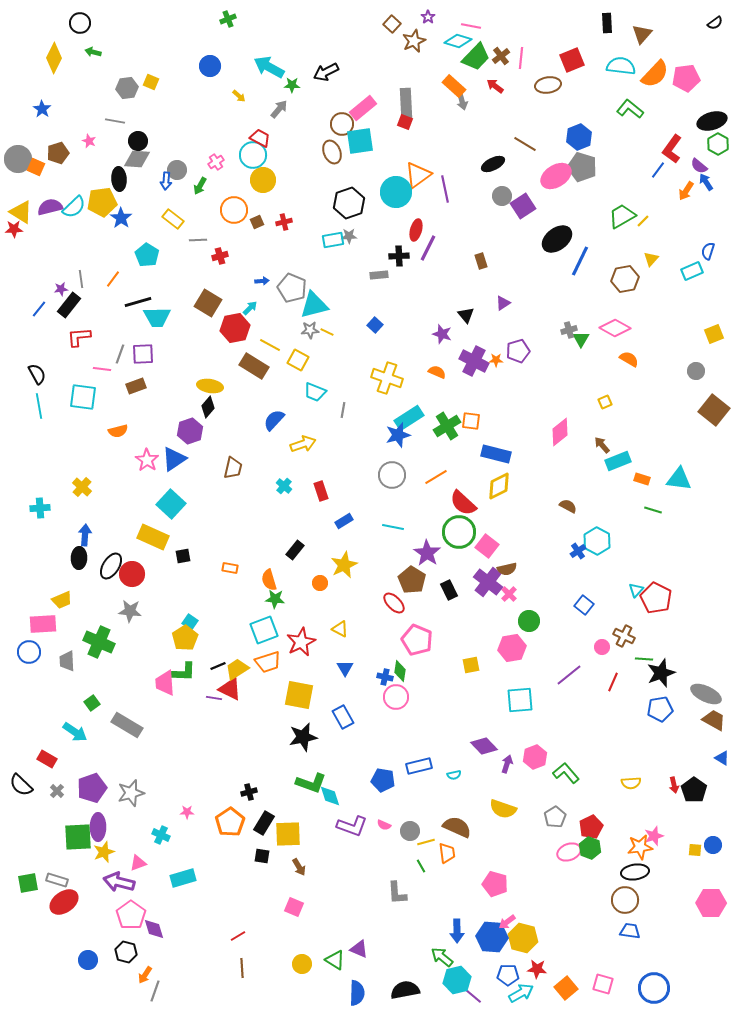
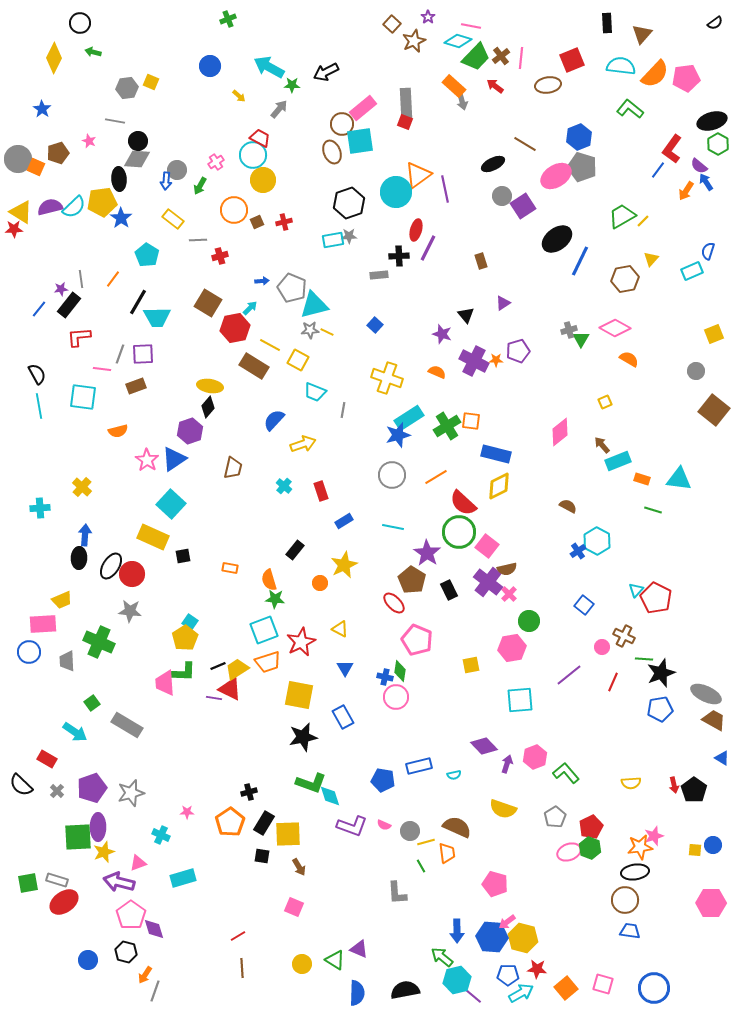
black line at (138, 302): rotated 44 degrees counterclockwise
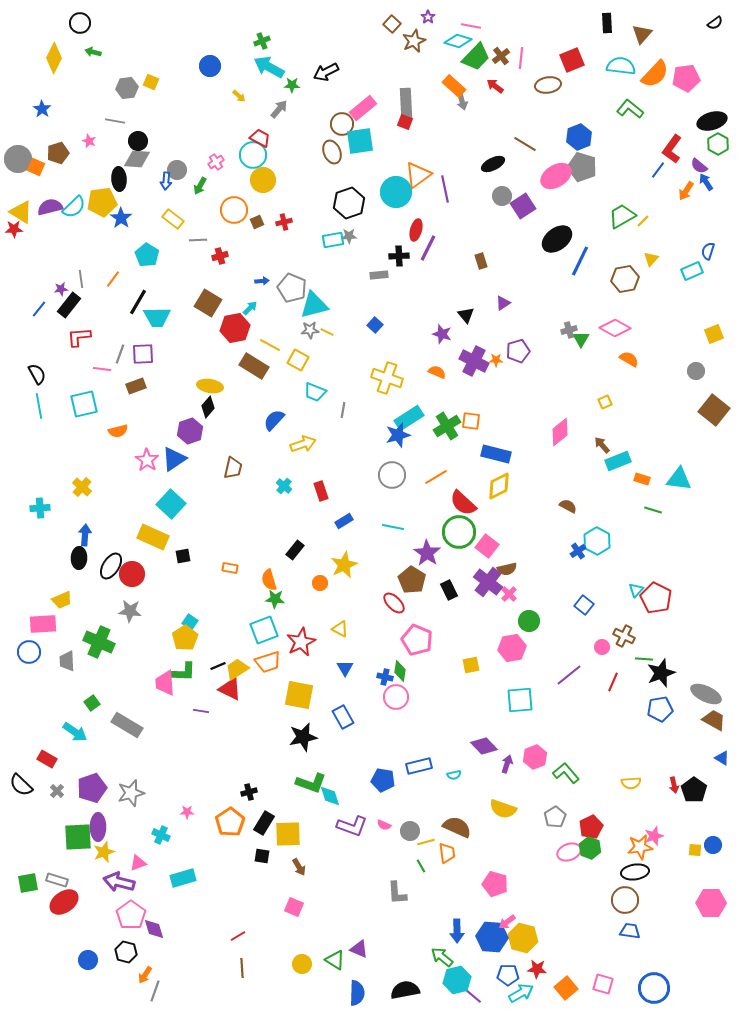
green cross at (228, 19): moved 34 px right, 22 px down
cyan square at (83, 397): moved 1 px right, 7 px down; rotated 20 degrees counterclockwise
purple line at (214, 698): moved 13 px left, 13 px down
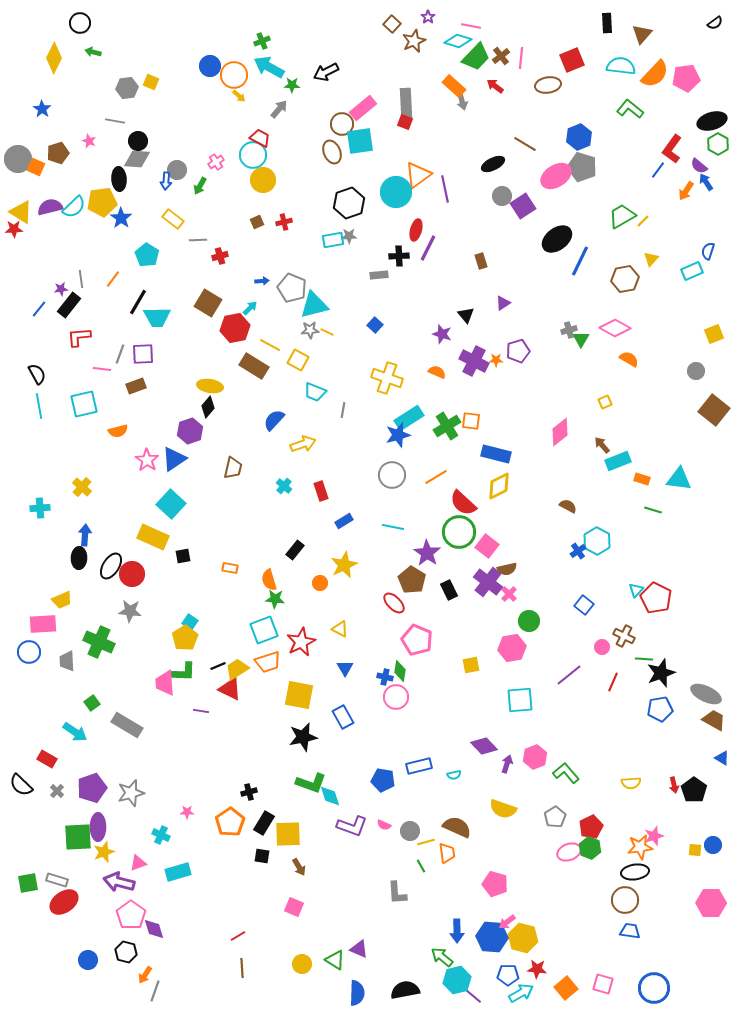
orange circle at (234, 210): moved 135 px up
cyan rectangle at (183, 878): moved 5 px left, 6 px up
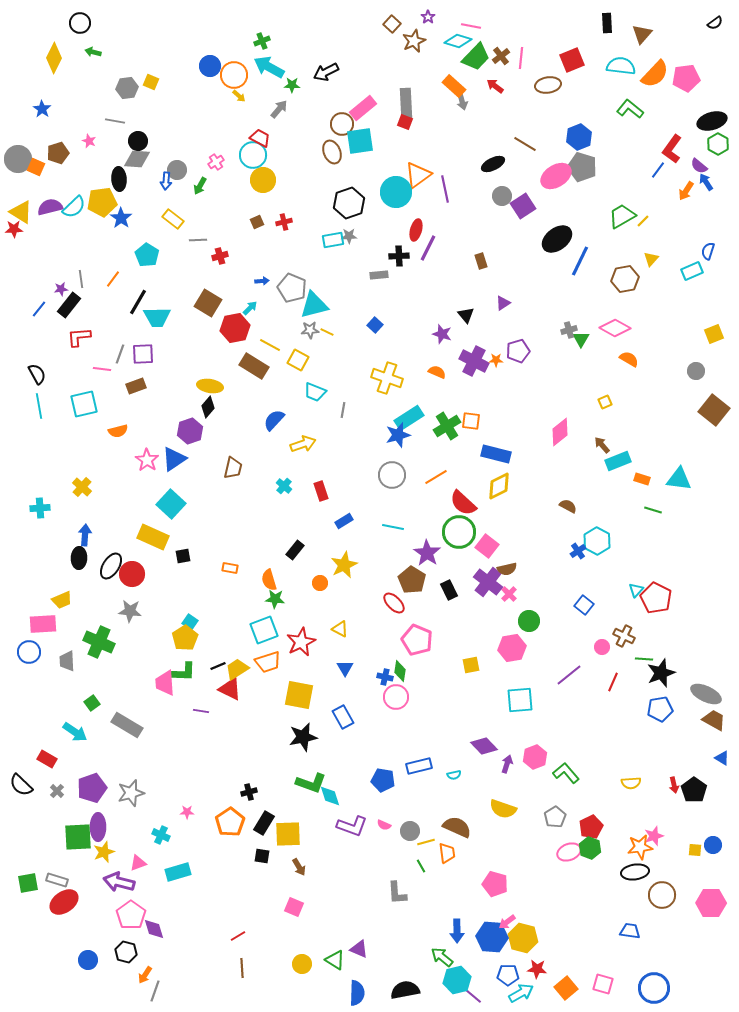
brown circle at (625, 900): moved 37 px right, 5 px up
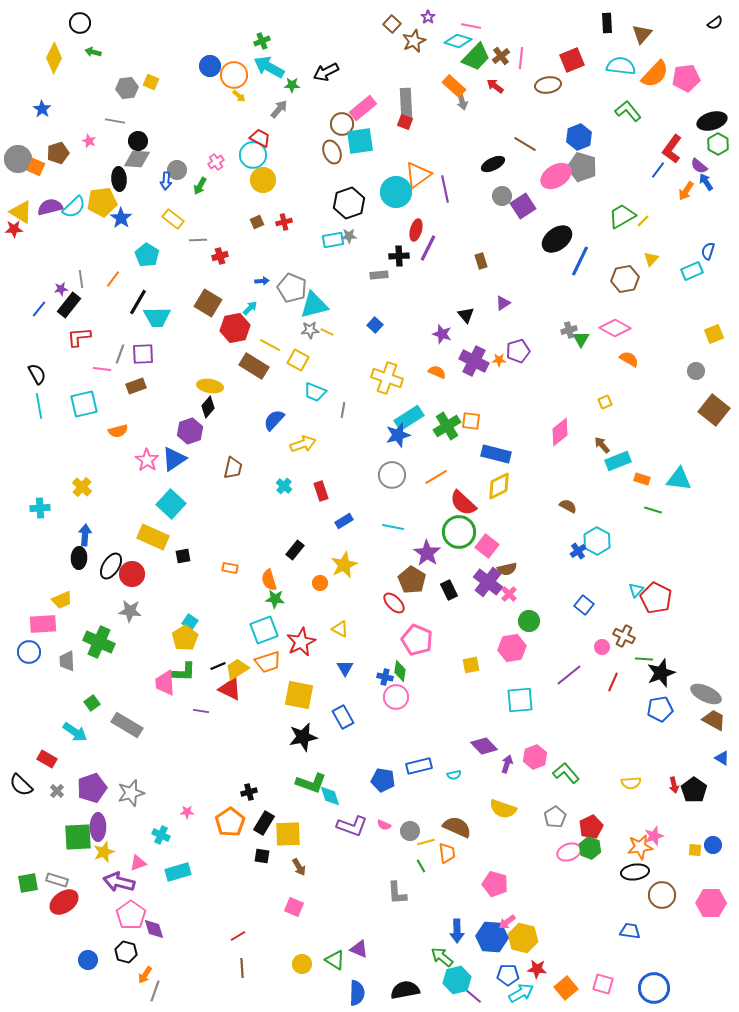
green L-shape at (630, 109): moved 2 px left, 2 px down; rotated 12 degrees clockwise
orange star at (496, 360): moved 3 px right
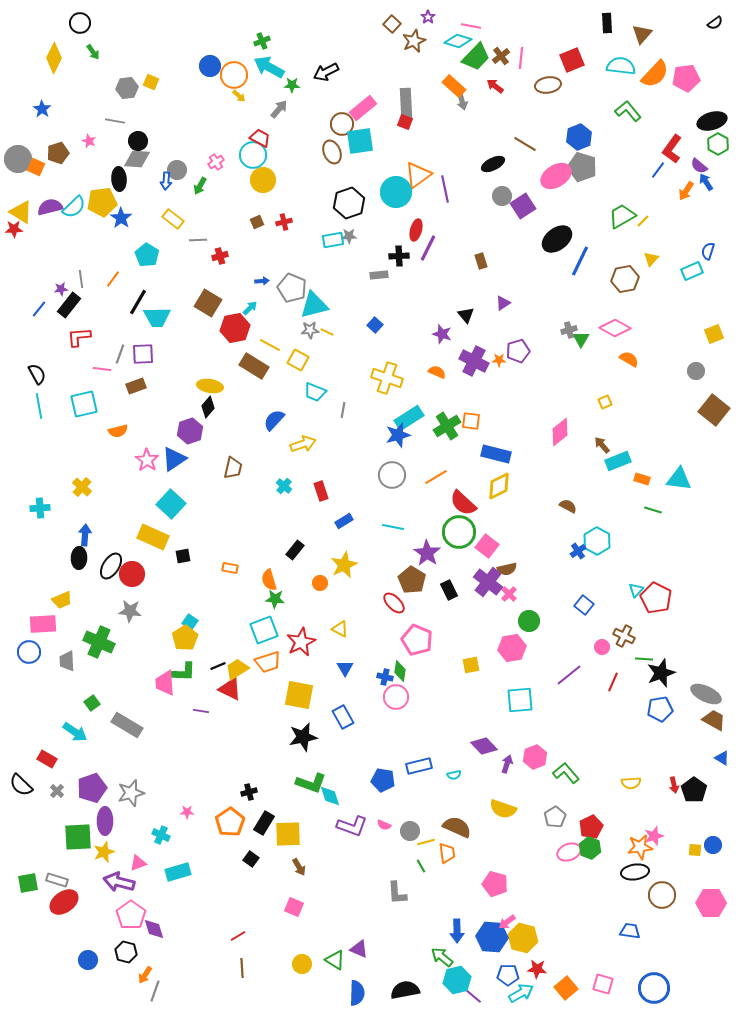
green arrow at (93, 52): rotated 140 degrees counterclockwise
purple ellipse at (98, 827): moved 7 px right, 6 px up
black square at (262, 856): moved 11 px left, 3 px down; rotated 28 degrees clockwise
